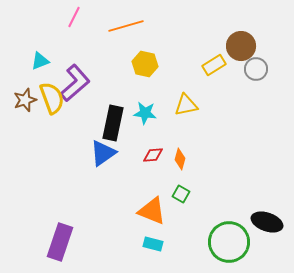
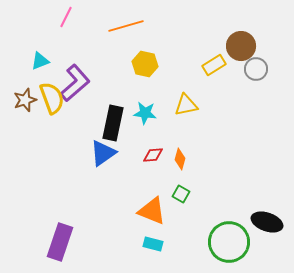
pink line: moved 8 px left
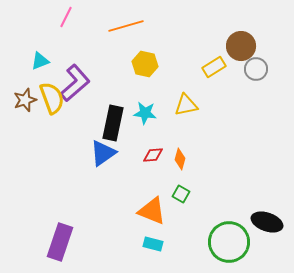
yellow rectangle: moved 2 px down
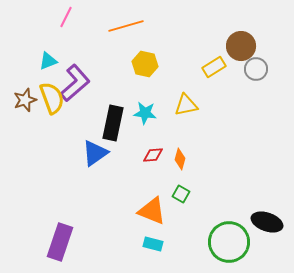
cyan triangle: moved 8 px right
blue triangle: moved 8 px left
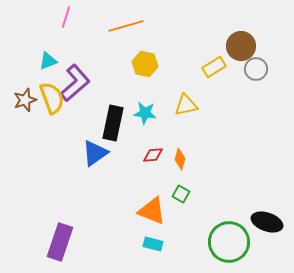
pink line: rotated 10 degrees counterclockwise
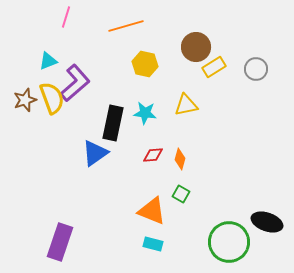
brown circle: moved 45 px left, 1 px down
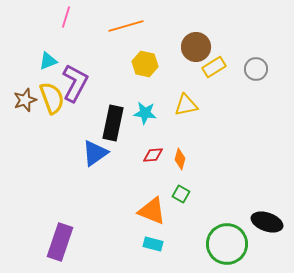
purple L-shape: rotated 21 degrees counterclockwise
green circle: moved 2 px left, 2 px down
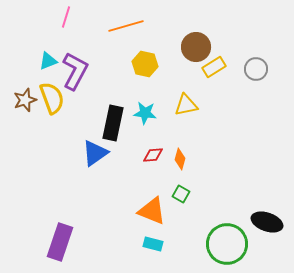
purple L-shape: moved 12 px up
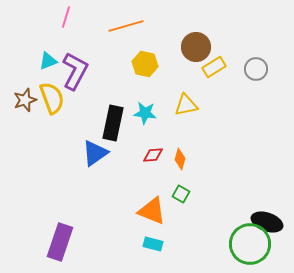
green circle: moved 23 px right
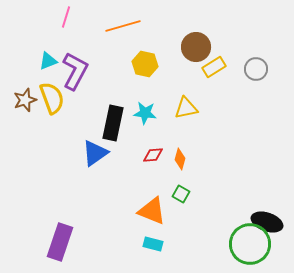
orange line: moved 3 px left
yellow triangle: moved 3 px down
